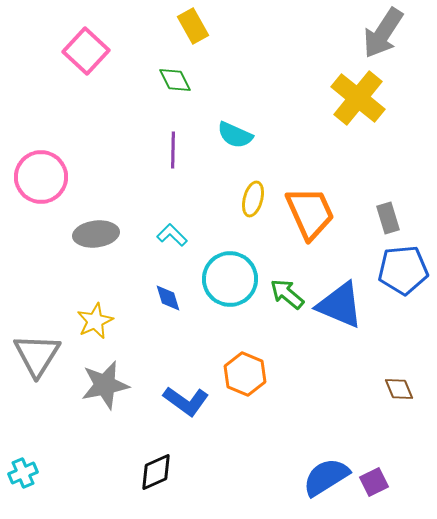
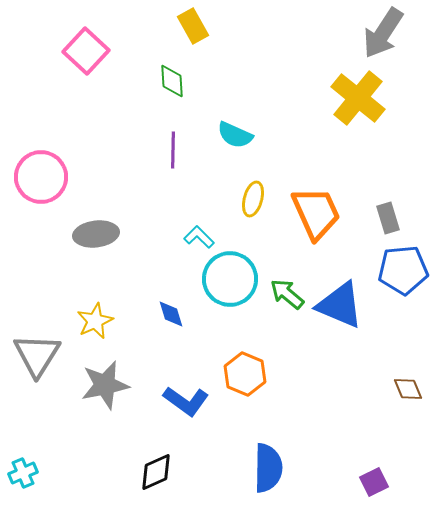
green diamond: moved 3 px left, 1 px down; rotated 24 degrees clockwise
orange trapezoid: moved 6 px right
cyan L-shape: moved 27 px right, 2 px down
blue diamond: moved 3 px right, 16 px down
brown diamond: moved 9 px right
blue semicircle: moved 58 px left, 9 px up; rotated 123 degrees clockwise
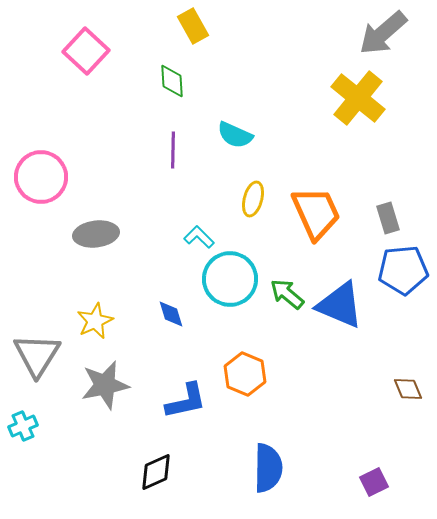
gray arrow: rotated 16 degrees clockwise
blue L-shape: rotated 48 degrees counterclockwise
cyan cross: moved 47 px up
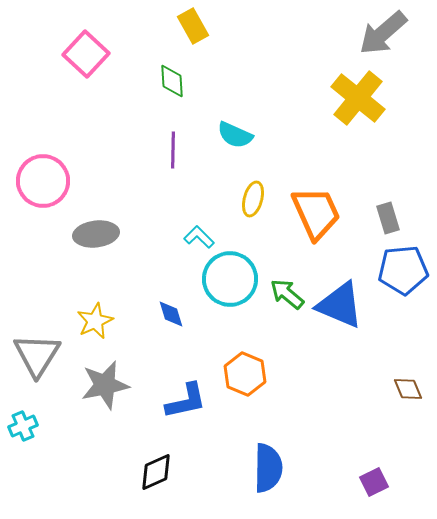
pink square: moved 3 px down
pink circle: moved 2 px right, 4 px down
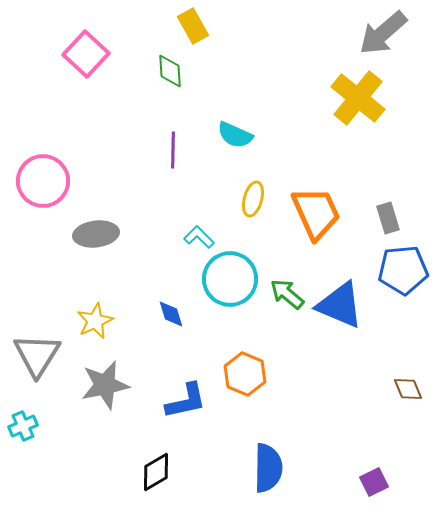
green diamond: moved 2 px left, 10 px up
black diamond: rotated 6 degrees counterclockwise
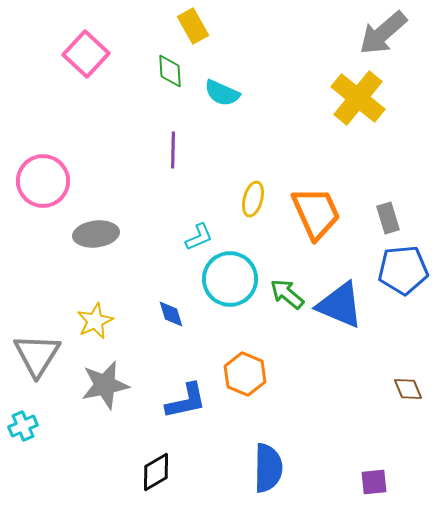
cyan semicircle: moved 13 px left, 42 px up
cyan L-shape: rotated 112 degrees clockwise
purple square: rotated 20 degrees clockwise
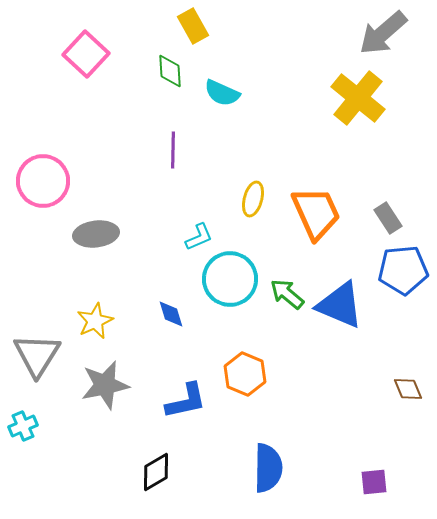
gray rectangle: rotated 16 degrees counterclockwise
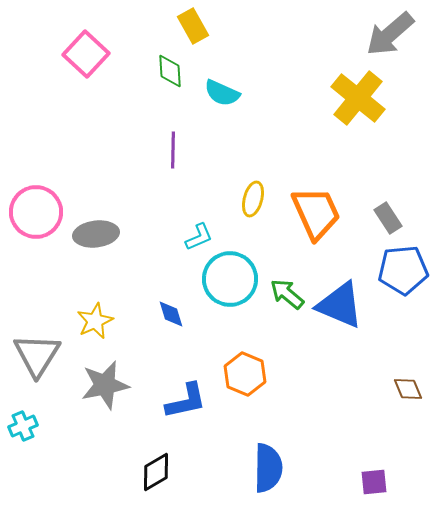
gray arrow: moved 7 px right, 1 px down
pink circle: moved 7 px left, 31 px down
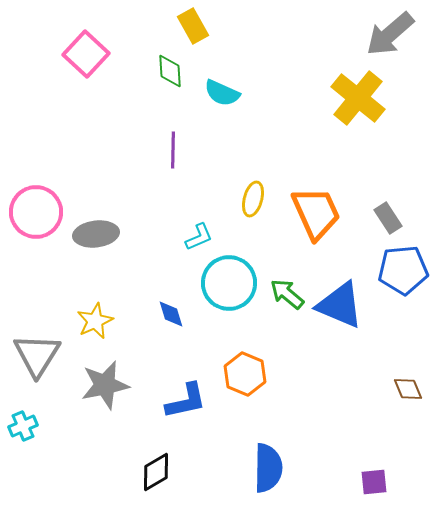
cyan circle: moved 1 px left, 4 px down
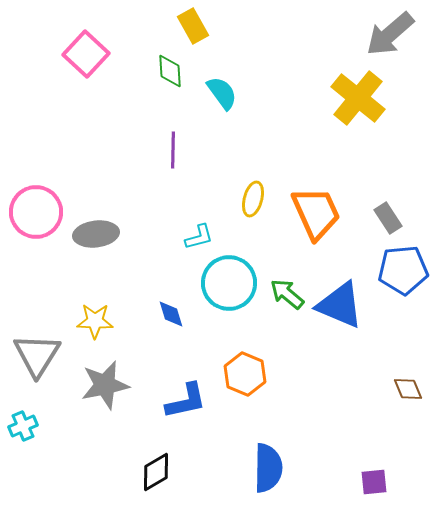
cyan semicircle: rotated 150 degrees counterclockwise
cyan L-shape: rotated 8 degrees clockwise
yellow star: rotated 27 degrees clockwise
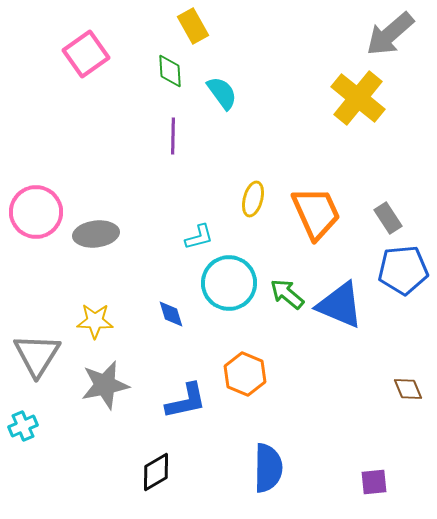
pink square: rotated 12 degrees clockwise
purple line: moved 14 px up
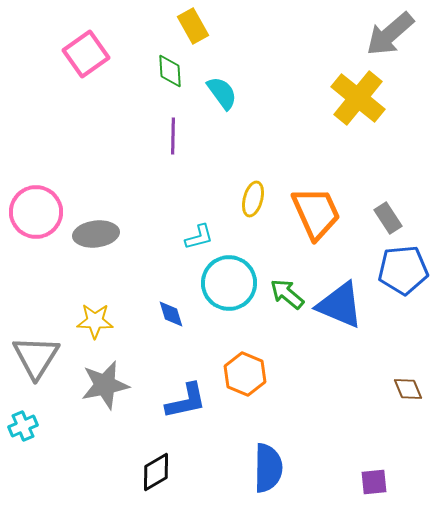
gray triangle: moved 1 px left, 2 px down
